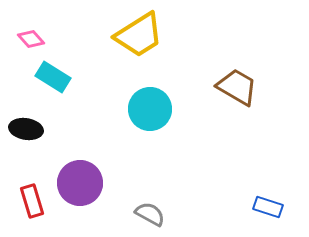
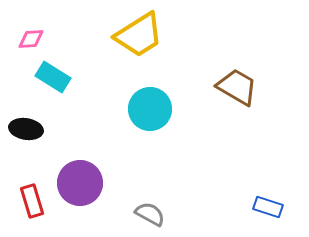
pink diamond: rotated 52 degrees counterclockwise
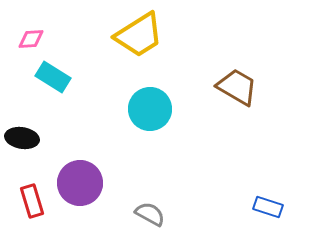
black ellipse: moved 4 px left, 9 px down
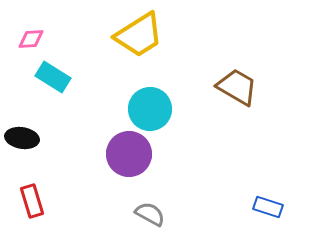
purple circle: moved 49 px right, 29 px up
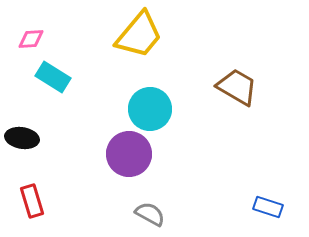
yellow trapezoid: rotated 18 degrees counterclockwise
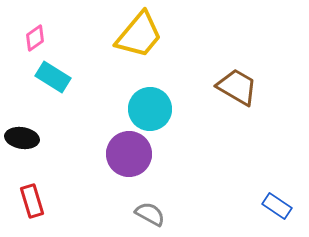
pink diamond: moved 4 px right, 1 px up; rotated 32 degrees counterclockwise
blue rectangle: moved 9 px right, 1 px up; rotated 16 degrees clockwise
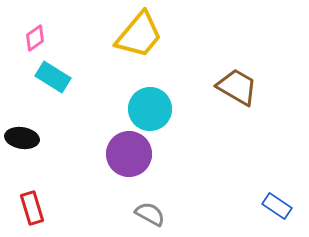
red rectangle: moved 7 px down
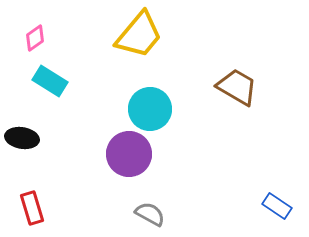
cyan rectangle: moved 3 px left, 4 px down
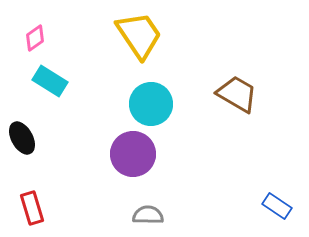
yellow trapezoid: rotated 74 degrees counterclockwise
brown trapezoid: moved 7 px down
cyan circle: moved 1 px right, 5 px up
black ellipse: rotated 52 degrees clockwise
purple circle: moved 4 px right
gray semicircle: moved 2 px left, 1 px down; rotated 28 degrees counterclockwise
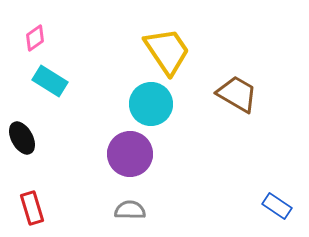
yellow trapezoid: moved 28 px right, 16 px down
purple circle: moved 3 px left
gray semicircle: moved 18 px left, 5 px up
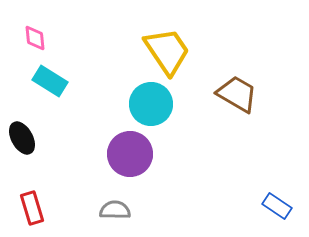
pink diamond: rotated 60 degrees counterclockwise
gray semicircle: moved 15 px left
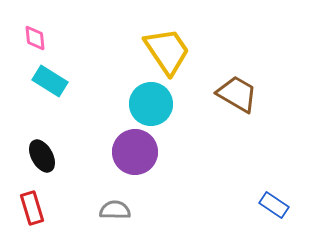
black ellipse: moved 20 px right, 18 px down
purple circle: moved 5 px right, 2 px up
blue rectangle: moved 3 px left, 1 px up
